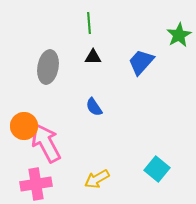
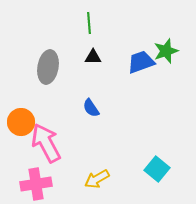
green star: moved 13 px left, 16 px down; rotated 10 degrees clockwise
blue trapezoid: rotated 28 degrees clockwise
blue semicircle: moved 3 px left, 1 px down
orange circle: moved 3 px left, 4 px up
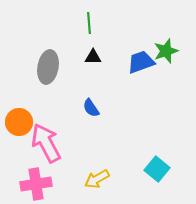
orange circle: moved 2 px left
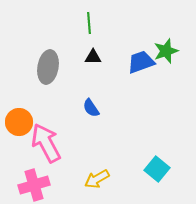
pink cross: moved 2 px left, 1 px down; rotated 8 degrees counterclockwise
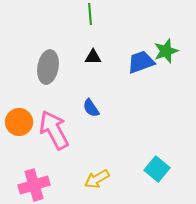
green line: moved 1 px right, 9 px up
pink arrow: moved 8 px right, 13 px up
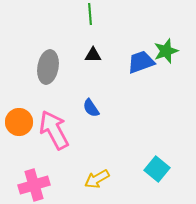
black triangle: moved 2 px up
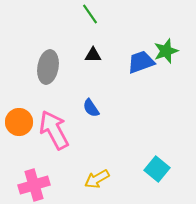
green line: rotated 30 degrees counterclockwise
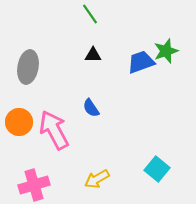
gray ellipse: moved 20 px left
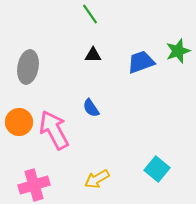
green star: moved 12 px right
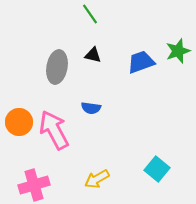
black triangle: rotated 12 degrees clockwise
gray ellipse: moved 29 px right
blue semicircle: rotated 48 degrees counterclockwise
